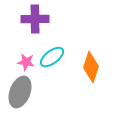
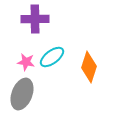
orange diamond: moved 2 px left
gray ellipse: moved 2 px right, 2 px down
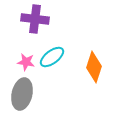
purple cross: rotated 8 degrees clockwise
orange diamond: moved 5 px right
gray ellipse: rotated 8 degrees counterclockwise
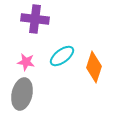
cyan ellipse: moved 10 px right, 1 px up
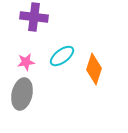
purple cross: moved 1 px left, 2 px up
pink star: rotated 18 degrees counterclockwise
orange diamond: moved 2 px down
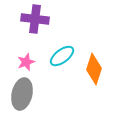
purple cross: moved 1 px right, 2 px down
pink star: rotated 12 degrees counterclockwise
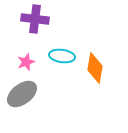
cyan ellipse: rotated 45 degrees clockwise
orange diamond: moved 1 px right, 1 px up; rotated 8 degrees counterclockwise
gray ellipse: rotated 40 degrees clockwise
